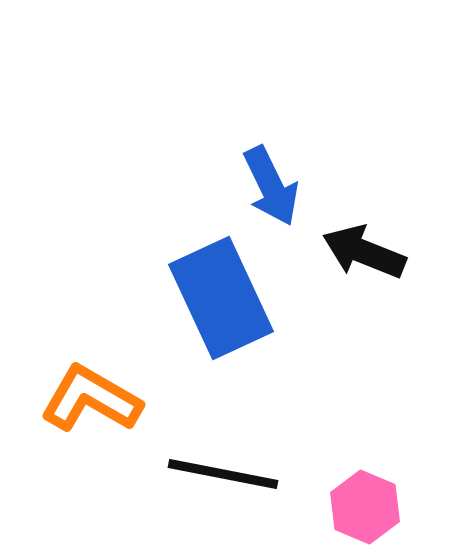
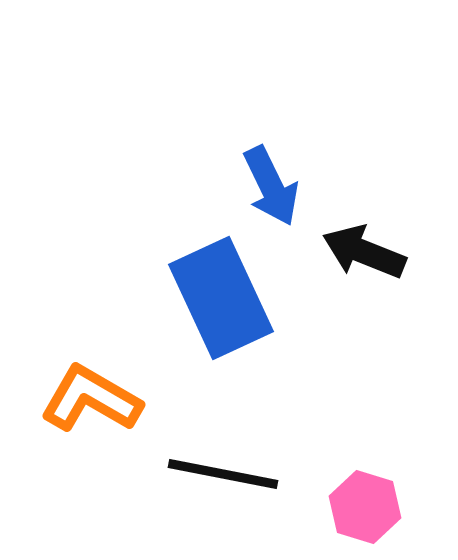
pink hexagon: rotated 6 degrees counterclockwise
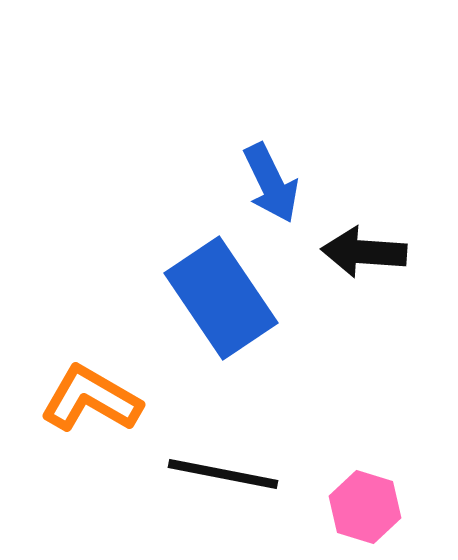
blue arrow: moved 3 px up
black arrow: rotated 18 degrees counterclockwise
blue rectangle: rotated 9 degrees counterclockwise
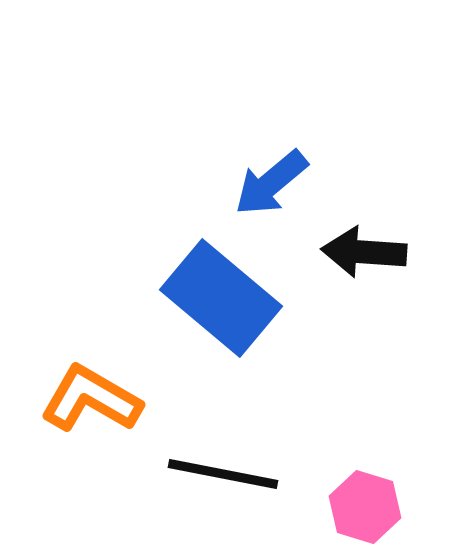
blue arrow: rotated 76 degrees clockwise
blue rectangle: rotated 16 degrees counterclockwise
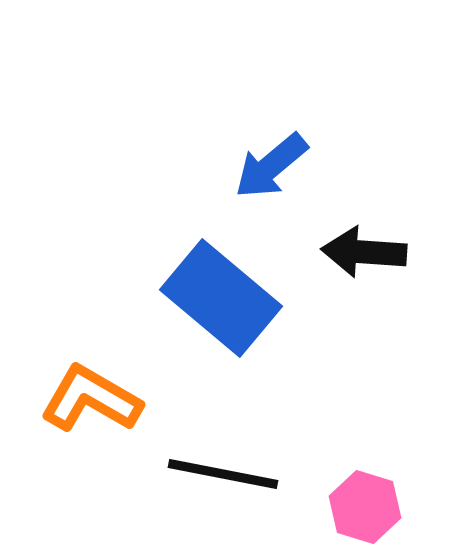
blue arrow: moved 17 px up
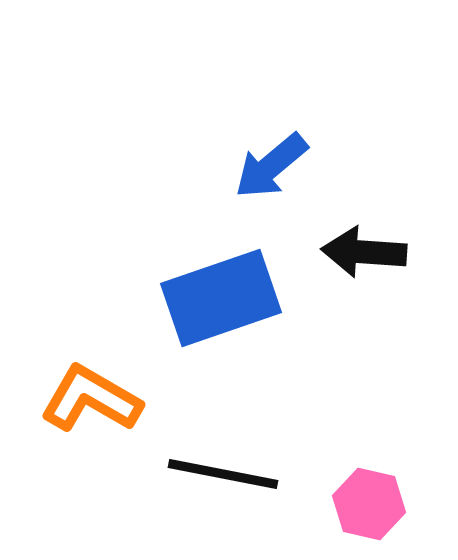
blue rectangle: rotated 59 degrees counterclockwise
pink hexagon: moved 4 px right, 3 px up; rotated 4 degrees counterclockwise
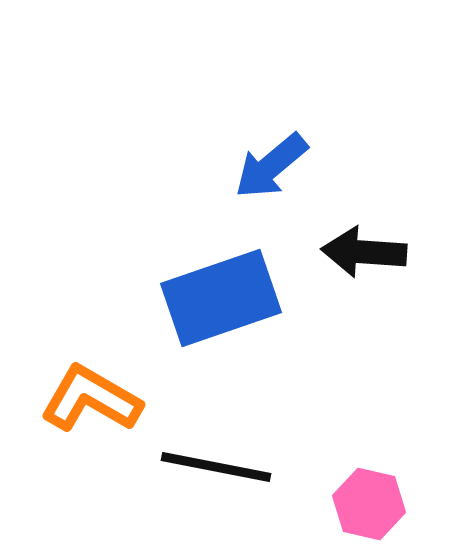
black line: moved 7 px left, 7 px up
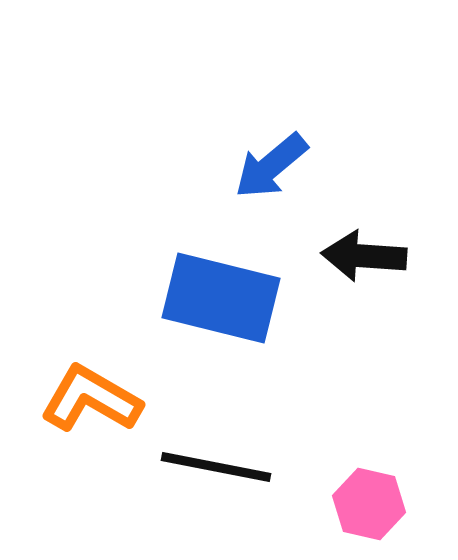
black arrow: moved 4 px down
blue rectangle: rotated 33 degrees clockwise
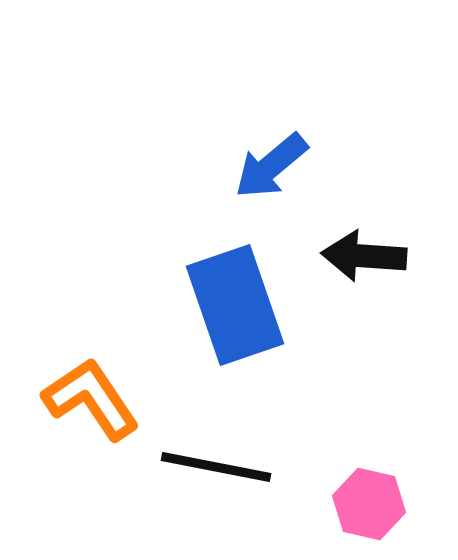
blue rectangle: moved 14 px right, 7 px down; rotated 57 degrees clockwise
orange L-shape: rotated 26 degrees clockwise
